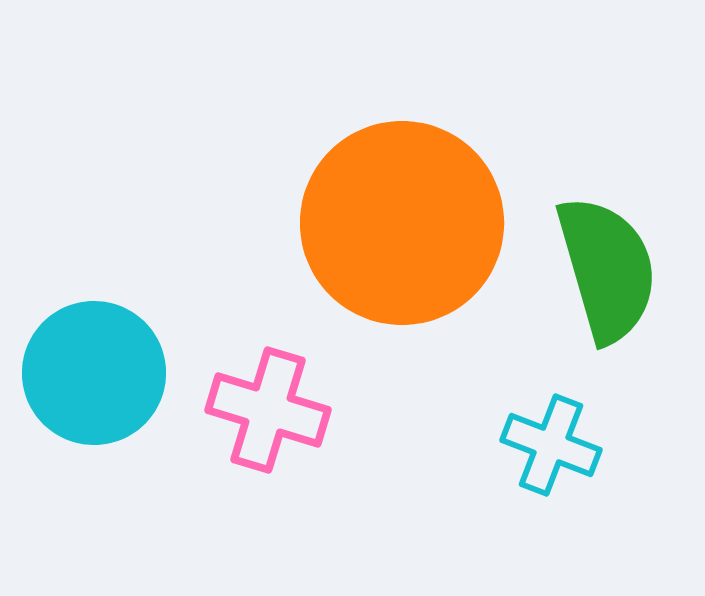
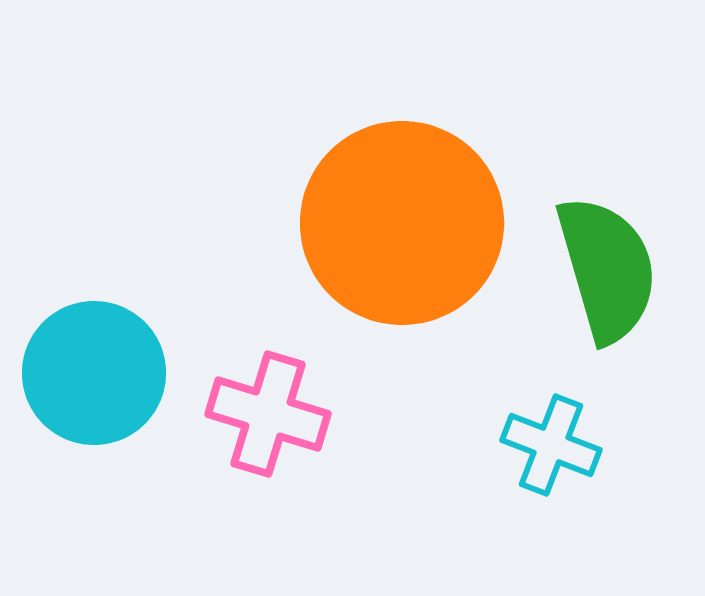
pink cross: moved 4 px down
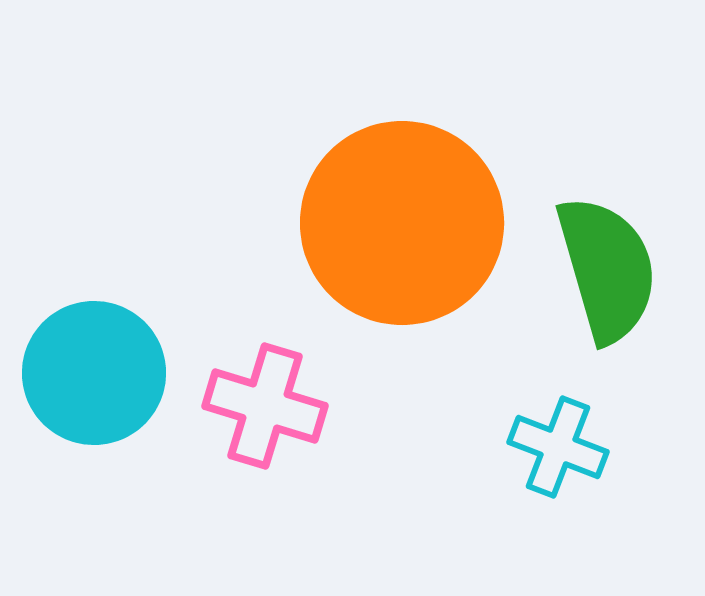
pink cross: moved 3 px left, 8 px up
cyan cross: moved 7 px right, 2 px down
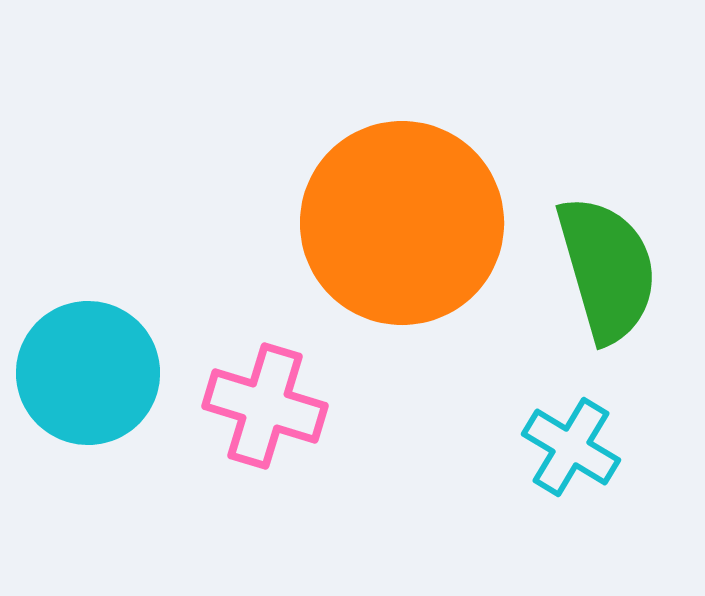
cyan circle: moved 6 px left
cyan cross: moved 13 px right; rotated 10 degrees clockwise
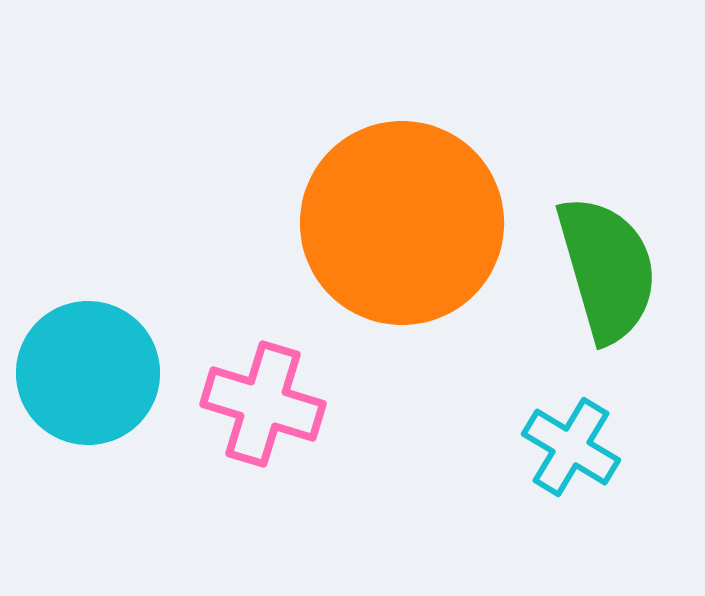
pink cross: moved 2 px left, 2 px up
